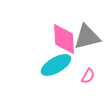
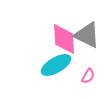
gray triangle: moved 2 px up; rotated 40 degrees clockwise
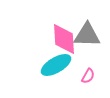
gray triangle: rotated 24 degrees counterclockwise
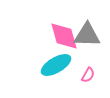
pink diamond: moved 3 px up; rotated 12 degrees counterclockwise
pink semicircle: moved 1 px up
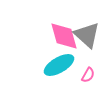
gray triangle: rotated 40 degrees clockwise
cyan ellipse: moved 3 px right
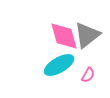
gray triangle: rotated 40 degrees clockwise
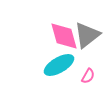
pink semicircle: moved 1 px down
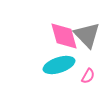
gray triangle: rotated 36 degrees counterclockwise
cyan ellipse: rotated 12 degrees clockwise
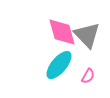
pink diamond: moved 2 px left, 4 px up
cyan ellipse: rotated 32 degrees counterclockwise
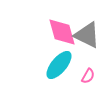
gray triangle: rotated 20 degrees counterclockwise
